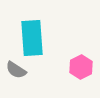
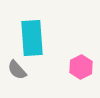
gray semicircle: moved 1 px right; rotated 15 degrees clockwise
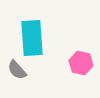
pink hexagon: moved 4 px up; rotated 20 degrees counterclockwise
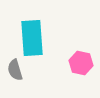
gray semicircle: moved 2 px left; rotated 25 degrees clockwise
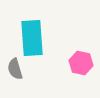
gray semicircle: moved 1 px up
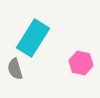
cyan rectangle: moved 1 px right; rotated 36 degrees clockwise
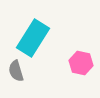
gray semicircle: moved 1 px right, 2 px down
